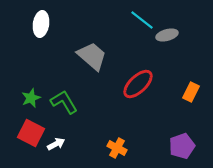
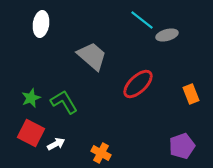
orange rectangle: moved 2 px down; rotated 48 degrees counterclockwise
orange cross: moved 16 px left, 5 px down
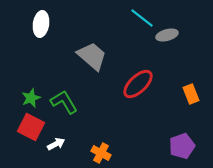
cyan line: moved 2 px up
red square: moved 6 px up
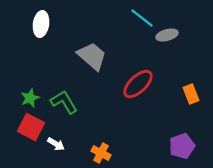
green star: moved 1 px left
white arrow: rotated 60 degrees clockwise
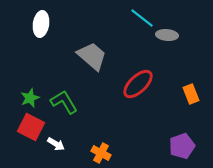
gray ellipse: rotated 20 degrees clockwise
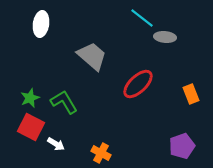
gray ellipse: moved 2 px left, 2 px down
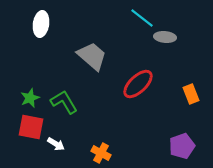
red square: rotated 16 degrees counterclockwise
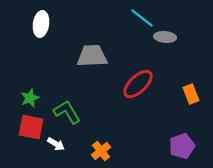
gray trapezoid: rotated 44 degrees counterclockwise
green L-shape: moved 3 px right, 10 px down
orange cross: moved 2 px up; rotated 24 degrees clockwise
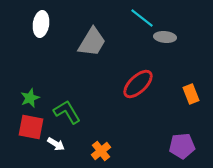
gray trapezoid: moved 14 px up; rotated 124 degrees clockwise
purple pentagon: rotated 15 degrees clockwise
